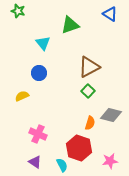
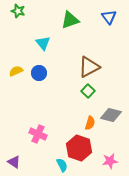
blue triangle: moved 1 px left, 3 px down; rotated 21 degrees clockwise
green triangle: moved 5 px up
yellow semicircle: moved 6 px left, 25 px up
purple triangle: moved 21 px left
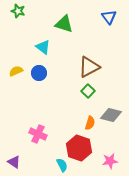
green triangle: moved 6 px left, 4 px down; rotated 36 degrees clockwise
cyan triangle: moved 4 px down; rotated 14 degrees counterclockwise
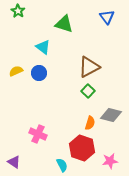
green star: rotated 16 degrees clockwise
blue triangle: moved 2 px left
red hexagon: moved 3 px right
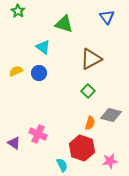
brown triangle: moved 2 px right, 8 px up
purple triangle: moved 19 px up
